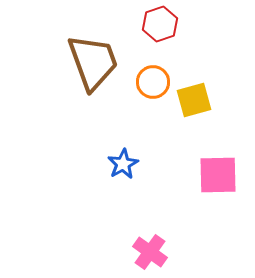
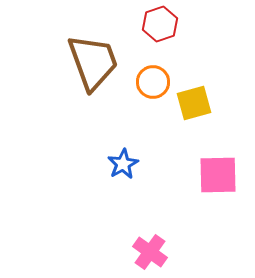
yellow square: moved 3 px down
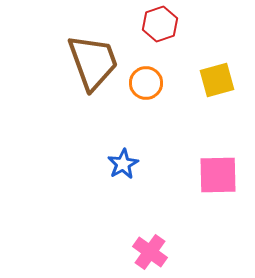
orange circle: moved 7 px left, 1 px down
yellow square: moved 23 px right, 23 px up
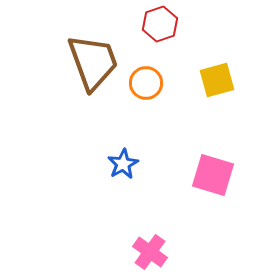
pink square: moved 5 px left; rotated 18 degrees clockwise
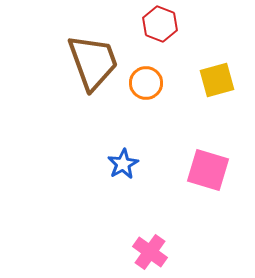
red hexagon: rotated 20 degrees counterclockwise
pink square: moved 5 px left, 5 px up
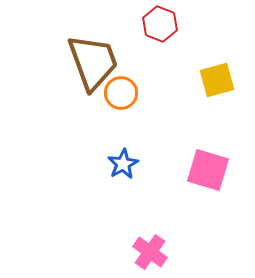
orange circle: moved 25 px left, 10 px down
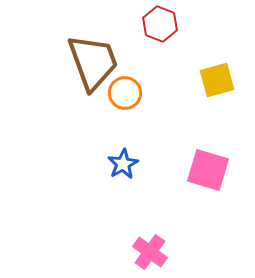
orange circle: moved 4 px right
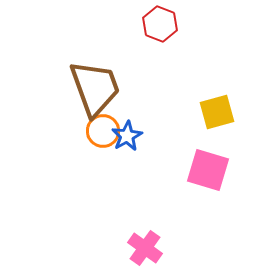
brown trapezoid: moved 2 px right, 26 px down
yellow square: moved 32 px down
orange circle: moved 22 px left, 38 px down
blue star: moved 4 px right, 28 px up
pink cross: moved 5 px left, 4 px up
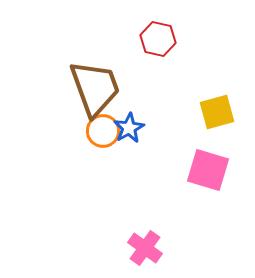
red hexagon: moved 2 px left, 15 px down; rotated 8 degrees counterclockwise
blue star: moved 2 px right, 8 px up
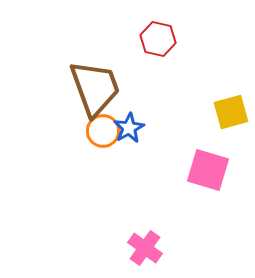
yellow square: moved 14 px right
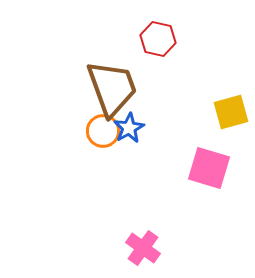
brown trapezoid: moved 17 px right
pink square: moved 1 px right, 2 px up
pink cross: moved 2 px left
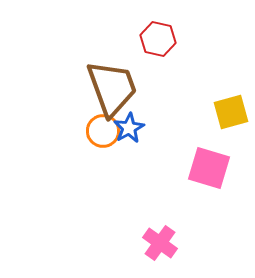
pink cross: moved 17 px right, 5 px up
